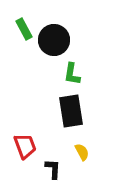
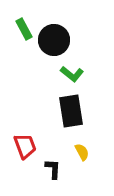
green L-shape: rotated 60 degrees counterclockwise
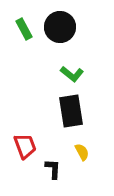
black circle: moved 6 px right, 13 px up
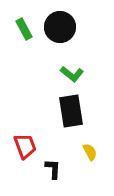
yellow semicircle: moved 8 px right
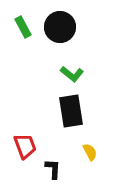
green rectangle: moved 1 px left, 2 px up
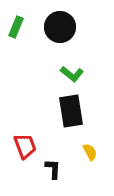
green rectangle: moved 7 px left; rotated 50 degrees clockwise
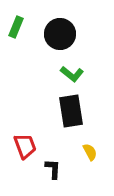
black circle: moved 7 px down
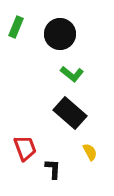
black rectangle: moved 1 px left, 2 px down; rotated 40 degrees counterclockwise
red trapezoid: moved 2 px down
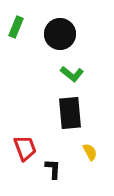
black rectangle: rotated 44 degrees clockwise
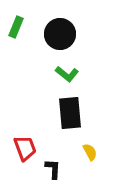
green L-shape: moved 5 px left
